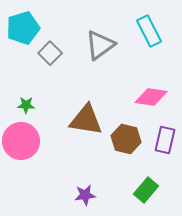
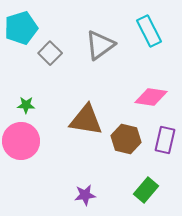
cyan pentagon: moved 2 px left
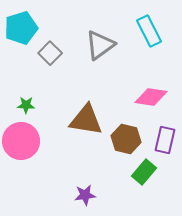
green rectangle: moved 2 px left, 18 px up
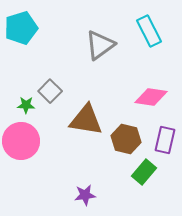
gray square: moved 38 px down
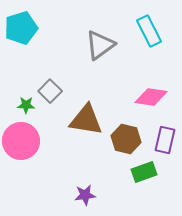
green rectangle: rotated 30 degrees clockwise
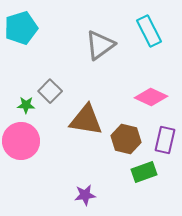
pink diamond: rotated 16 degrees clockwise
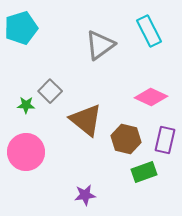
brown triangle: rotated 30 degrees clockwise
pink circle: moved 5 px right, 11 px down
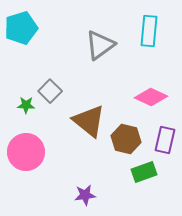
cyan rectangle: rotated 32 degrees clockwise
brown triangle: moved 3 px right, 1 px down
